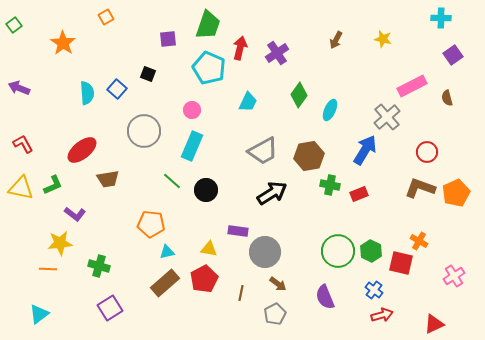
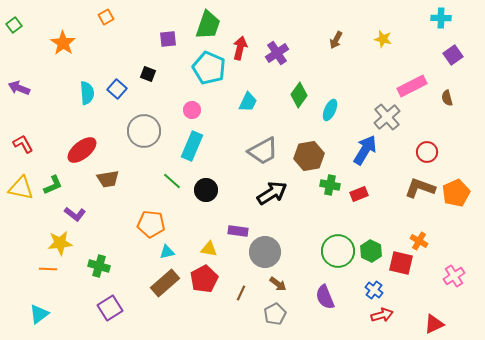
brown line at (241, 293): rotated 14 degrees clockwise
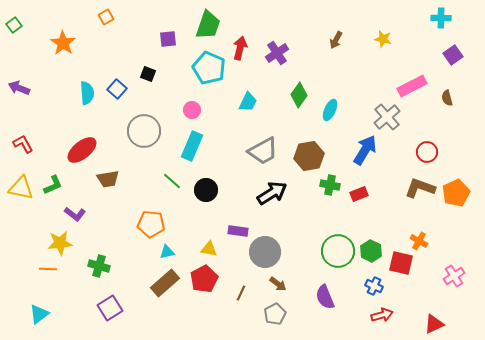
blue cross at (374, 290): moved 4 px up; rotated 12 degrees counterclockwise
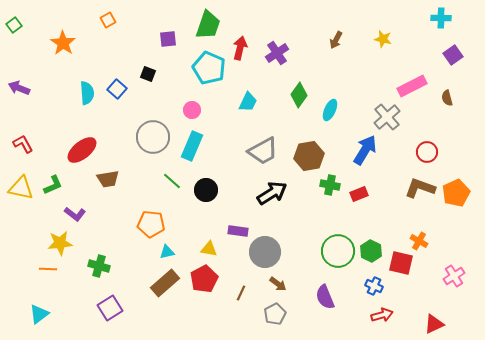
orange square at (106, 17): moved 2 px right, 3 px down
gray circle at (144, 131): moved 9 px right, 6 px down
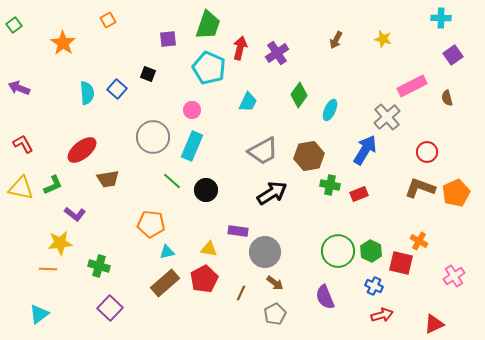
brown arrow at (278, 284): moved 3 px left, 1 px up
purple square at (110, 308): rotated 15 degrees counterclockwise
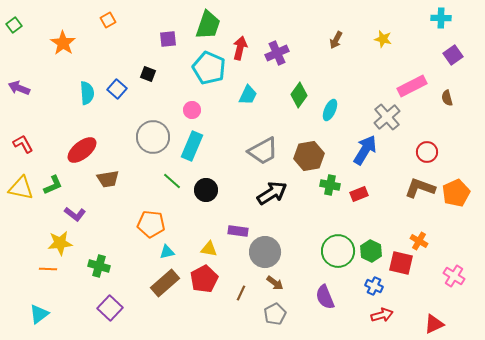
purple cross at (277, 53): rotated 10 degrees clockwise
cyan trapezoid at (248, 102): moved 7 px up
pink cross at (454, 276): rotated 25 degrees counterclockwise
